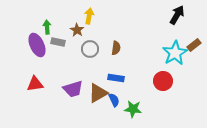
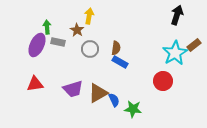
black arrow: rotated 12 degrees counterclockwise
purple ellipse: rotated 50 degrees clockwise
blue rectangle: moved 4 px right, 16 px up; rotated 21 degrees clockwise
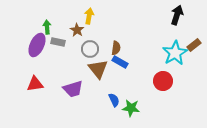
brown triangle: moved 24 px up; rotated 40 degrees counterclockwise
green star: moved 2 px left, 1 px up
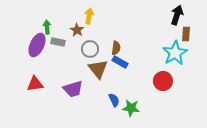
brown rectangle: moved 8 px left, 11 px up; rotated 48 degrees counterclockwise
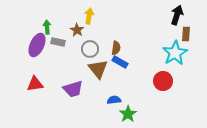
blue semicircle: rotated 72 degrees counterclockwise
green star: moved 3 px left, 6 px down; rotated 30 degrees clockwise
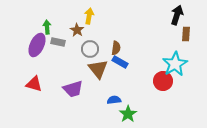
cyan star: moved 11 px down
red triangle: moved 1 px left; rotated 24 degrees clockwise
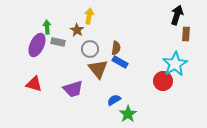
blue semicircle: rotated 24 degrees counterclockwise
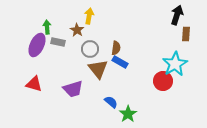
blue semicircle: moved 3 px left, 2 px down; rotated 72 degrees clockwise
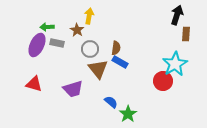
green arrow: rotated 88 degrees counterclockwise
gray rectangle: moved 1 px left, 1 px down
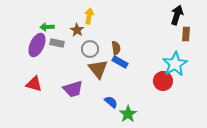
brown semicircle: rotated 16 degrees counterclockwise
